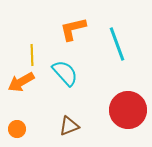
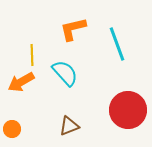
orange circle: moved 5 px left
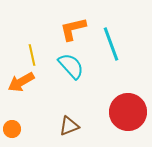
cyan line: moved 6 px left
yellow line: rotated 10 degrees counterclockwise
cyan semicircle: moved 6 px right, 7 px up
red circle: moved 2 px down
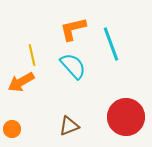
cyan semicircle: moved 2 px right
red circle: moved 2 px left, 5 px down
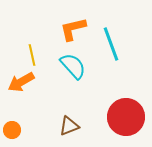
orange circle: moved 1 px down
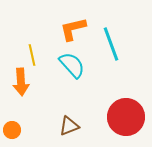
cyan semicircle: moved 1 px left, 1 px up
orange arrow: rotated 64 degrees counterclockwise
